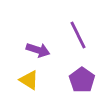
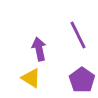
purple arrow: moved 1 px right, 1 px up; rotated 120 degrees counterclockwise
yellow triangle: moved 2 px right, 2 px up
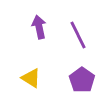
purple arrow: moved 22 px up
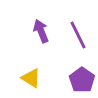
purple arrow: moved 2 px right, 4 px down; rotated 10 degrees counterclockwise
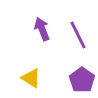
purple arrow: moved 1 px right, 2 px up
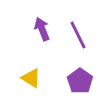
purple pentagon: moved 2 px left, 1 px down
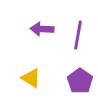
purple arrow: rotated 65 degrees counterclockwise
purple line: rotated 36 degrees clockwise
